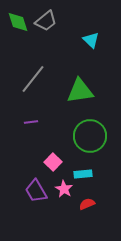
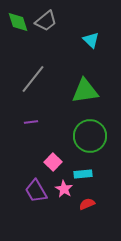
green triangle: moved 5 px right
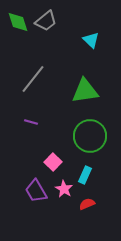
purple line: rotated 24 degrees clockwise
cyan rectangle: moved 2 px right, 1 px down; rotated 60 degrees counterclockwise
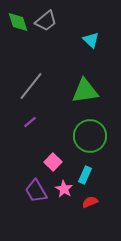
gray line: moved 2 px left, 7 px down
purple line: moved 1 px left; rotated 56 degrees counterclockwise
red semicircle: moved 3 px right, 2 px up
